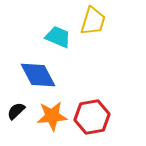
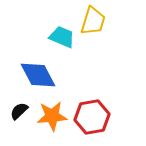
cyan trapezoid: moved 4 px right
black semicircle: moved 3 px right
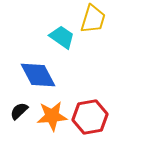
yellow trapezoid: moved 2 px up
cyan trapezoid: rotated 12 degrees clockwise
red hexagon: moved 2 px left
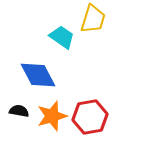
black semicircle: rotated 54 degrees clockwise
orange star: rotated 12 degrees counterclockwise
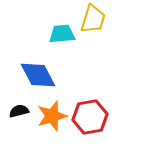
cyan trapezoid: moved 3 px up; rotated 40 degrees counterclockwise
black semicircle: rotated 24 degrees counterclockwise
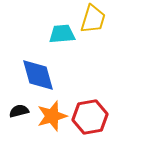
blue diamond: rotated 12 degrees clockwise
